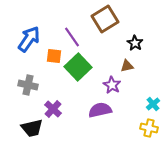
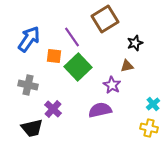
black star: rotated 21 degrees clockwise
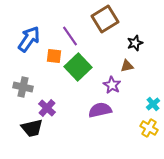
purple line: moved 2 px left, 1 px up
gray cross: moved 5 px left, 2 px down
purple cross: moved 6 px left, 1 px up
yellow cross: rotated 18 degrees clockwise
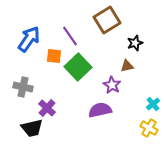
brown square: moved 2 px right, 1 px down
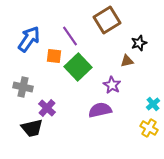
black star: moved 4 px right
brown triangle: moved 5 px up
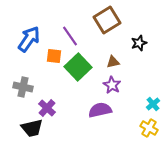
brown triangle: moved 14 px left, 1 px down
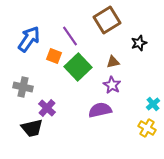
orange square: rotated 14 degrees clockwise
yellow cross: moved 2 px left
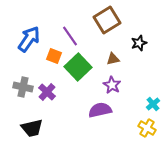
brown triangle: moved 3 px up
purple cross: moved 16 px up
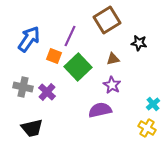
purple line: rotated 60 degrees clockwise
black star: rotated 28 degrees clockwise
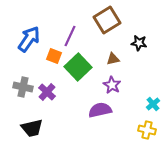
yellow cross: moved 2 px down; rotated 18 degrees counterclockwise
